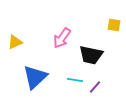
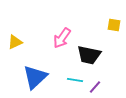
black trapezoid: moved 2 px left
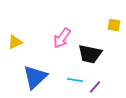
black trapezoid: moved 1 px right, 1 px up
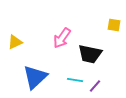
purple line: moved 1 px up
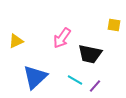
yellow triangle: moved 1 px right, 1 px up
cyan line: rotated 21 degrees clockwise
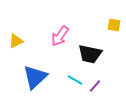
pink arrow: moved 2 px left, 2 px up
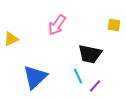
pink arrow: moved 3 px left, 11 px up
yellow triangle: moved 5 px left, 2 px up
cyan line: moved 3 px right, 4 px up; rotated 35 degrees clockwise
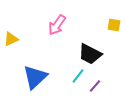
black trapezoid: rotated 15 degrees clockwise
cyan line: rotated 63 degrees clockwise
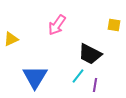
blue triangle: rotated 16 degrees counterclockwise
purple line: moved 1 px up; rotated 32 degrees counterclockwise
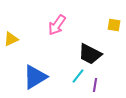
blue triangle: rotated 28 degrees clockwise
